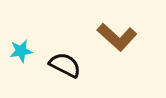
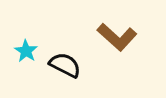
cyan star: moved 5 px right; rotated 30 degrees counterclockwise
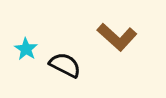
cyan star: moved 2 px up
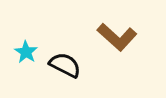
cyan star: moved 3 px down
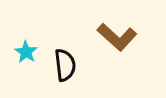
black semicircle: rotated 56 degrees clockwise
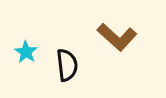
black semicircle: moved 2 px right
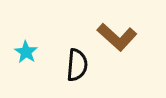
black semicircle: moved 10 px right; rotated 12 degrees clockwise
